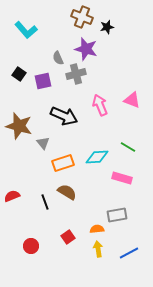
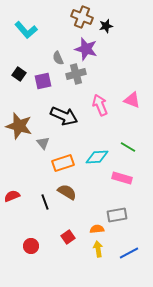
black star: moved 1 px left, 1 px up
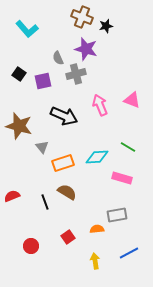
cyan L-shape: moved 1 px right, 1 px up
gray triangle: moved 1 px left, 4 px down
yellow arrow: moved 3 px left, 12 px down
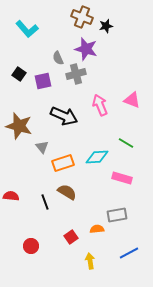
green line: moved 2 px left, 4 px up
red semicircle: moved 1 px left; rotated 28 degrees clockwise
red square: moved 3 px right
yellow arrow: moved 5 px left
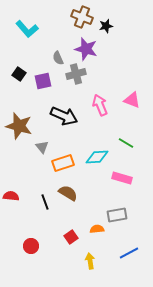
brown semicircle: moved 1 px right, 1 px down
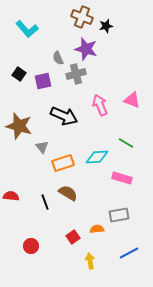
gray rectangle: moved 2 px right
red square: moved 2 px right
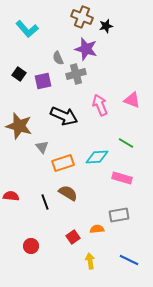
blue line: moved 7 px down; rotated 54 degrees clockwise
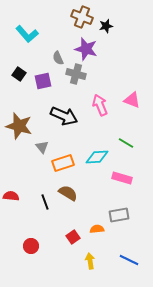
cyan L-shape: moved 5 px down
gray cross: rotated 30 degrees clockwise
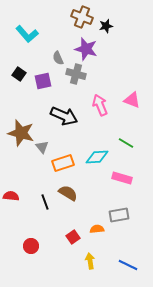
brown star: moved 2 px right, 7 px down
blue line: moved 1 px left, 5 px down
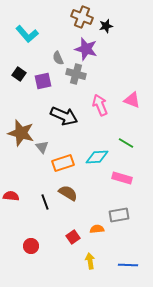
blue line: rotated 24 degrees counterclockwise
